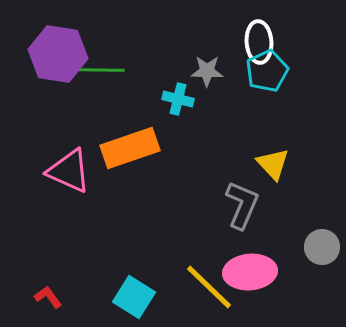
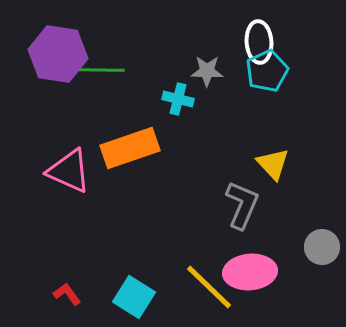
red L-shape: moved 19 px right, 3 px up
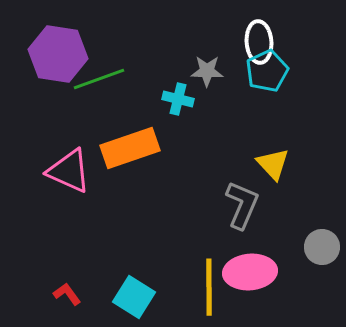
green line: moved 1 px right, 9 px down; rotated 21 degrees counterclockwise
yellow line: rotated 46 degrees clockwise
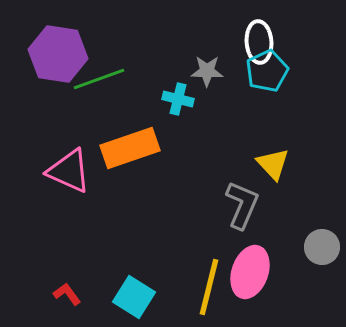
pink ellipse: rotated 66 degrees counterclockwise
yellow line: rotated 14 degrees clockwise
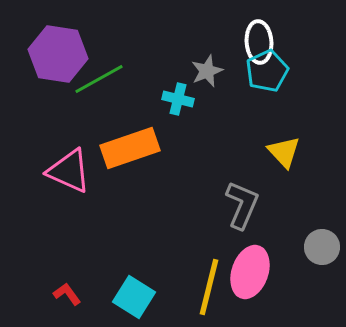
gray star: rotated 24 degrees counterclockwise
green line: rotated 9 degrees counterclockwise
yellow triangle: moved 11 px right, 12 px up
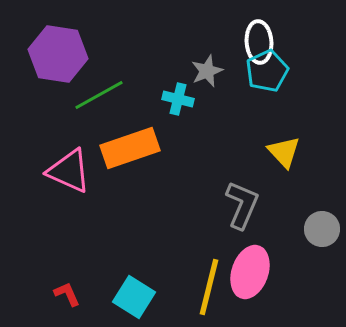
green line: moved 16 px down
gray circle: moved 18 px up
red L-shape: rotated 12 degrees clockwise
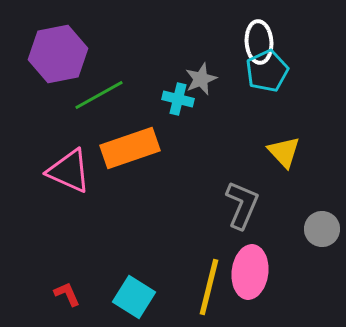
purple hexagon: rotated 20 degrees counterclockwise
gray star: moved 6 px left, 8 px down
pink ellipse: rotated 12 degrees counterclockwise
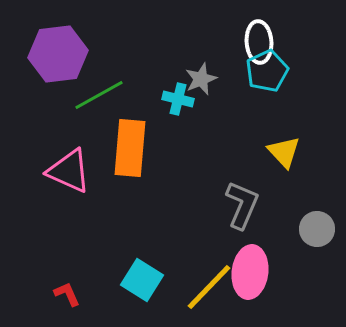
purple hexagon: rotated 4 degrees clockwise
orange rectangle: rotated 66 degrees counterclockwise
gray circle: moved 5 px left
yellow line: rotated 30 degrees clockwise
cyan square: moved 8 px right, 17 px up
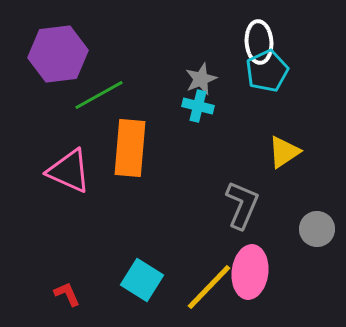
cyan cross: moved 20 px right, 7 px down
yellow triangle: rotated 39 degrees clockwise
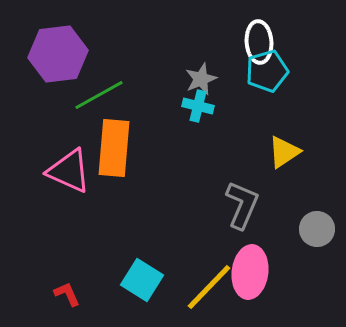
cyan pentagon: rotated 9 degrees clockwise
orange rectangle: moved 16 px left
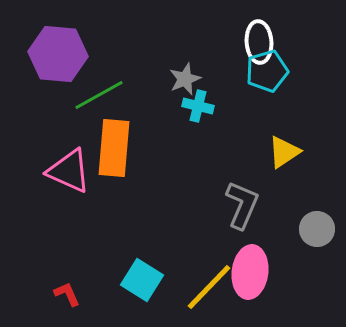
purple hexagon: rotated 12 degrees clockwise
gray star: moved 16 px left
